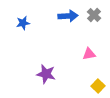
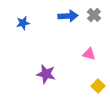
pink triangle: rotated 24 degrees clockwise
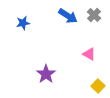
blue arrow: rotated 36 degrees clockwise
pink triangle: rotated 16 degrees clockwise
purple star: rotated 24 degrees clockwise
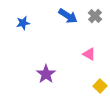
gray cross: moved 1 px right, 1 px down
yellow square: moved 2 px right
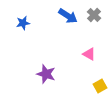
gray cross: moved 1 px left, 1 px up
purple star: rotated 18 degrees counterclockwise
yellow square: rotated 16 degrees clockwise
